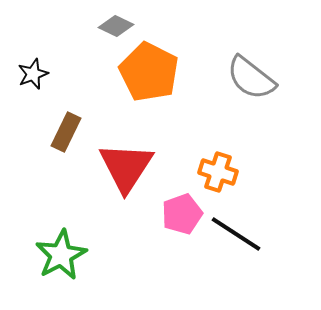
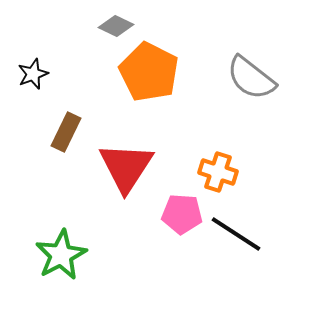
pink pentagon: rotated 24 degrees clockwise
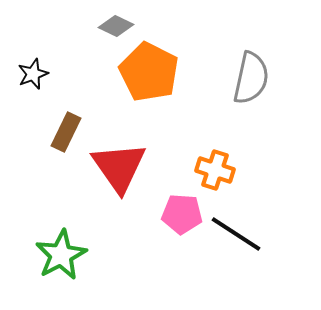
gray semicircle: rotated 116 degrees counterclockwise
red triangle: moved 7 px left; rotated 8 degrees counterclockwise
orange cross: moved 3 px left, 2 px up
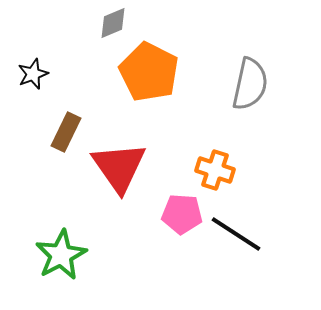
gray diamond: moved 3 px left, 3 px up; rotated 48 degrees counterclockwise
gray semicircle: moved 1 px left, 6 px down
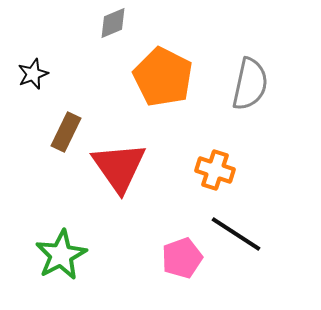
orange pentagon: moved 14 px right, 5 px down
pink pentagon: moved 44 px down; rotated 24 degrees counterclockwise
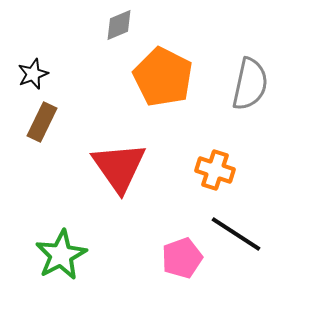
gray diamond: moved 6 px right, 2 px down
brown rectangle: moved 24 px left, 10 px up
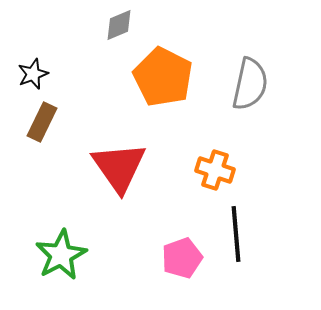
black line: rotated 52 degrees clockwise
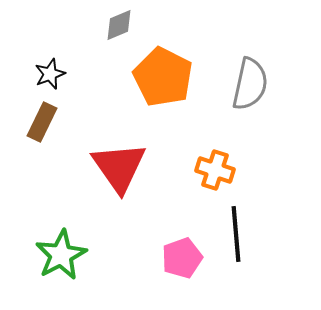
black star: moved 17 px right
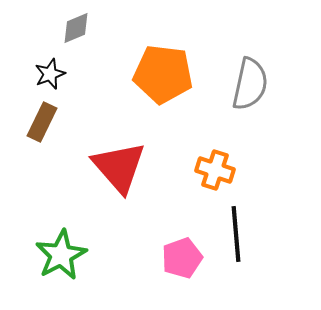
gray diamond: moved 43 px left, 3 px down
orange pentagon: moved 3 px up; rotated 20 degrees counterclockwise
red triangle: rotated 6 degrees counterclockwise
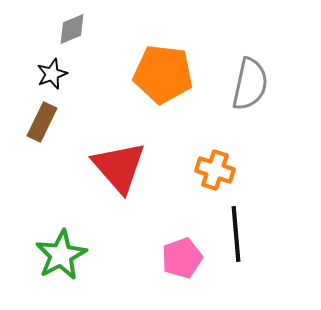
gray diamond: moved 4 px left, 1 px down
black star: moved 2 px right
